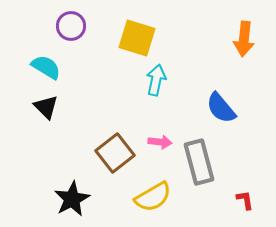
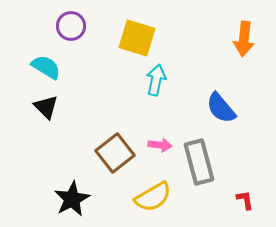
pink arrow: moved 3 px down
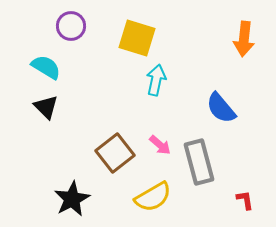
pink arrow: rotated 35 degrees clockwise
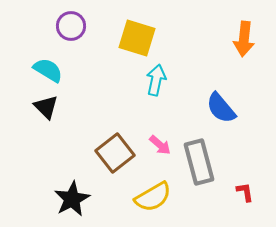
cyan semicircle: moved 2 px right, 3 px down
red L-shape: moved 8 px up
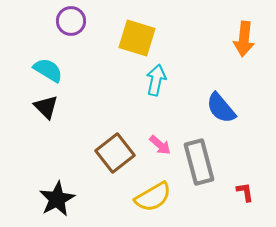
purple circle: moved 5 px up
black star: moved 15 px left
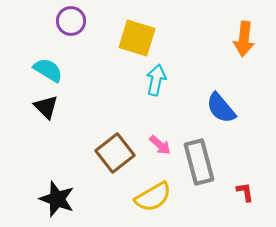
black star: rotated 24 degrees counterclockwise
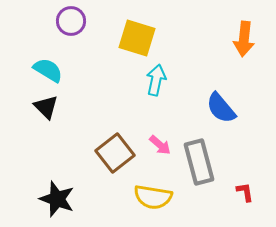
yellow semicircle: rotated 39 degrees clockwise
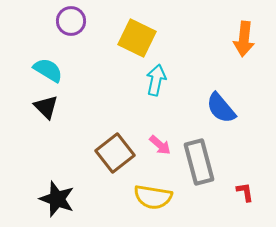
yellow square: rotated 9 degrees clockwise
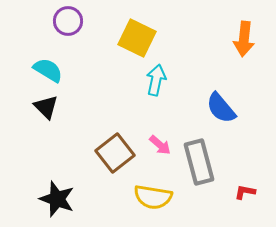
purple circle: moved 3 px left
red L-shape: rotated 70 degrees counterclockwise
